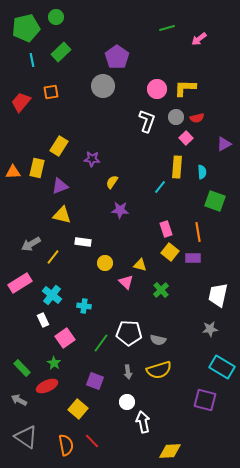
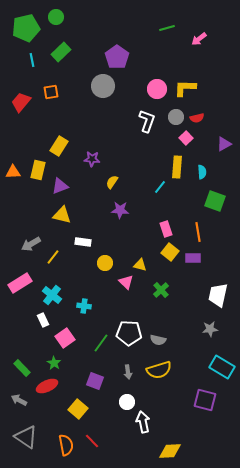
yellow rectangle at (37, 168): moved 1 px right, 2 px down
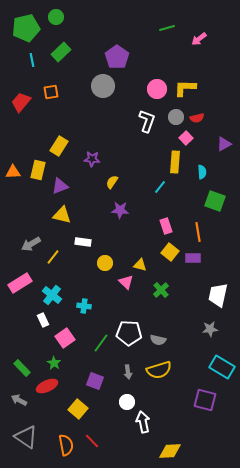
yellow rectangle at (177, 167): moved 2 px left, 5 px up
pink rectangle at (166, 229): moved 3 px up
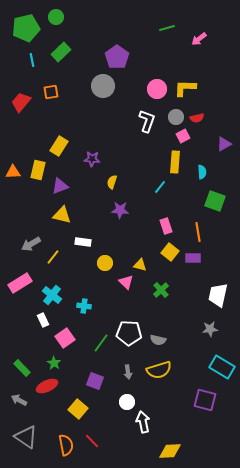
pink square at (186, 138): moved 3 px left, 2 px up; rotated 16 degrees clockwise
yellow semicircle at (112, 182): rotated 16 degrees counterclockwise
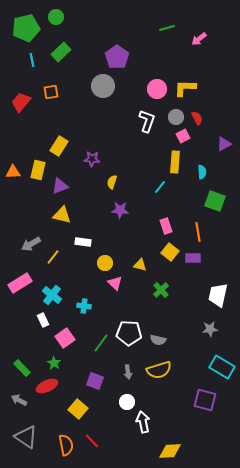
red semicircle at (197, 118): rotated 104 degrees counterclockwise
pink triangle at (126, 282): moved 11 px left, 1 px down
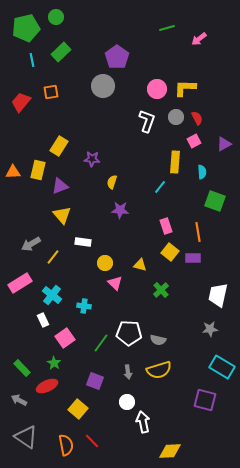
pink square at (183, 136): moved 11 px right, 5 px down
yellow triangle at (62, 215): rotated 36 degrees clockwise
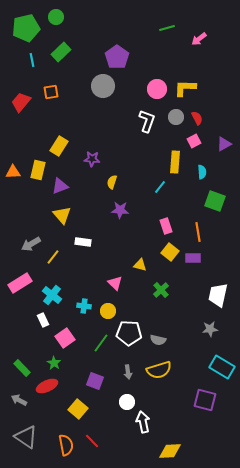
yellow circle at (105, 263): moved 3 px right, 48 px down
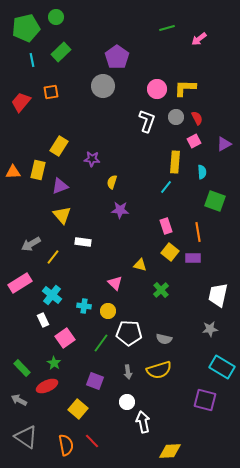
cyan line at (160, 187): moved 6 px right
gray semicircle at (158, 340): moved 6 px right, 1 px up
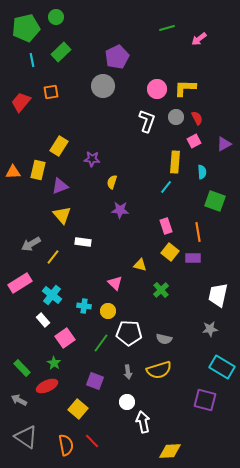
purple pentagon at (117, 57): rotated 10 degrees clockwise
white rectangle at (43, 320): rotated 16 degrees counterclockwise
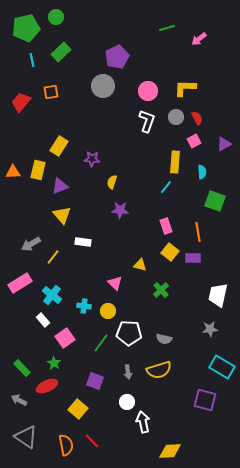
pink circle at (157, 89): moved 9 px left, 2 px down
